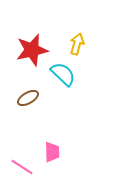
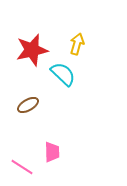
brown ellipse: moved 7 px down
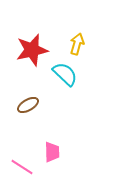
cyan semicircle: moved 2 px right
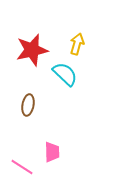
brown ellipse: rotated 50 degrees counterclockwise
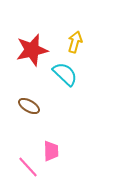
yellow arrow: moved 2 px left, 2 px up
brown ellipse: moved 1 px right, 1 px down; rotated 70 degrees counterclockwise
pink trapezoid: moved 1 px left, 1 px up
pink line: moved 6 px right; rotated 15 degrees clockwise
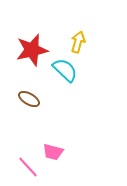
yellow arrow: moved 3 px right
cyan semicircle: moved 4 px up
brown ellipse: moved 7 px up
pink trapezoid: moved 2 px right, 1 px down; rotated 105 degrees clockwise
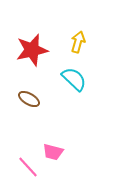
cyan semicircle: moved 9 px right, 9 px down
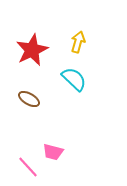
red star: rotated 12 degrees counterclockwise
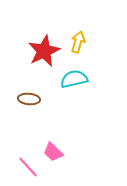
red star: moved 12 px right, 1 px down
cyan semicircle: rotated 56 degrees counterclockwise
brown ellipse: rotated 25 degrees counterclockwise
pink trapezoid: rotated 30 degrees clockwise
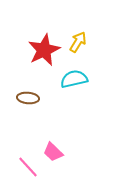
yellow arrow: rotated 15 degrees clockwise
red star: moved 1 px up
brown ellipse: moved 1 px left, 1 px up
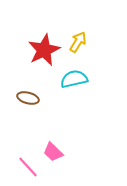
brown ellipse: rotated 10 degrees clockwise
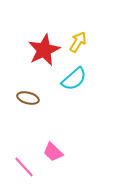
cyan semicircle: rotated 152 degrees clockwise
pink line: moved 4 px left
